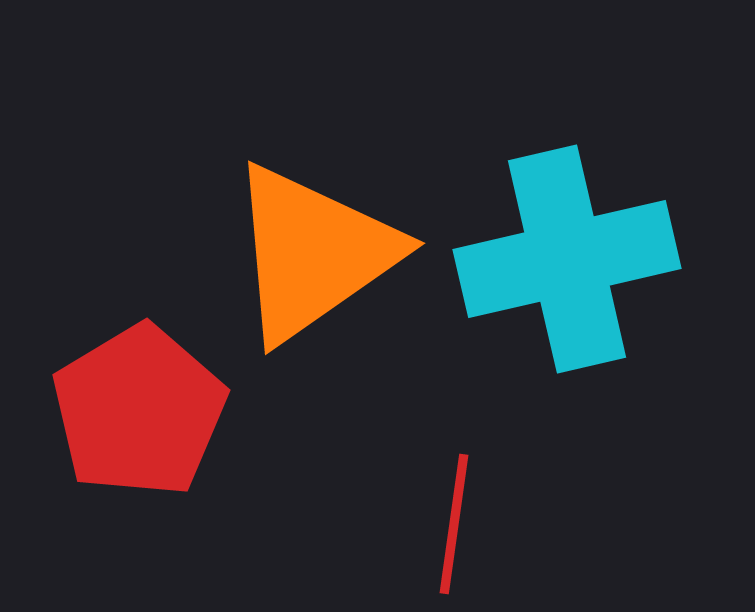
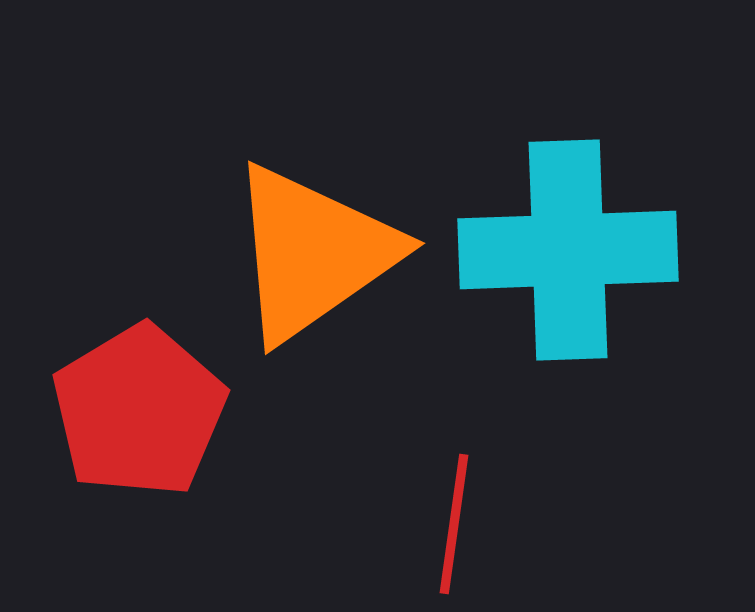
cyan cross: moved 1 px right, 9 px up; rotated 11 degrees clockwise
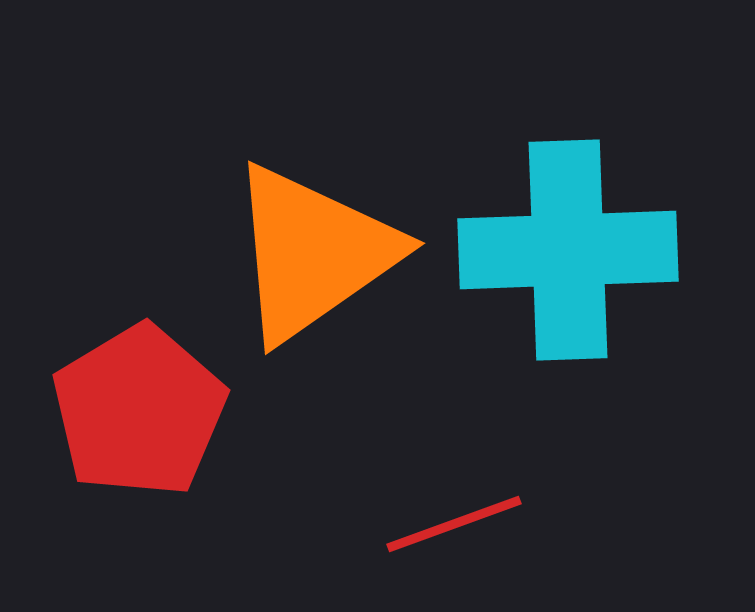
red line: rotated 62 degrees clockwise
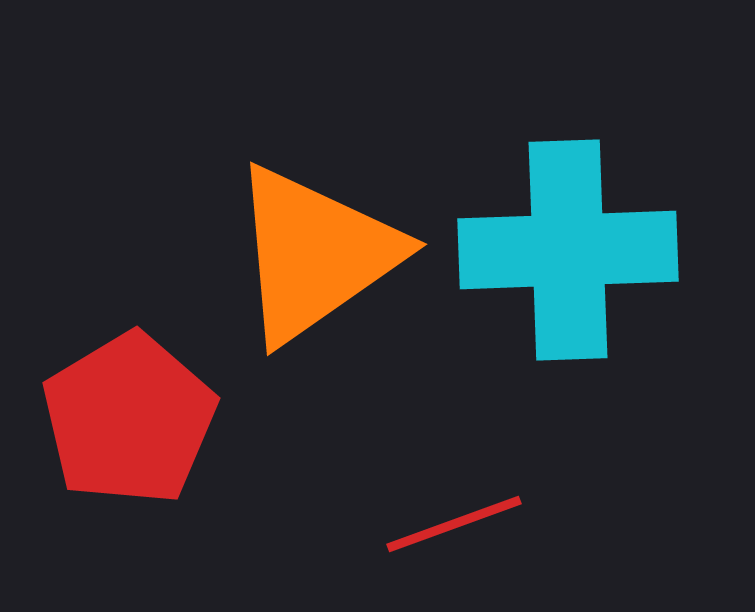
orange triangle: moved 2 px right, 1 px down
red pentagon: moved 10 px left, 8 px down
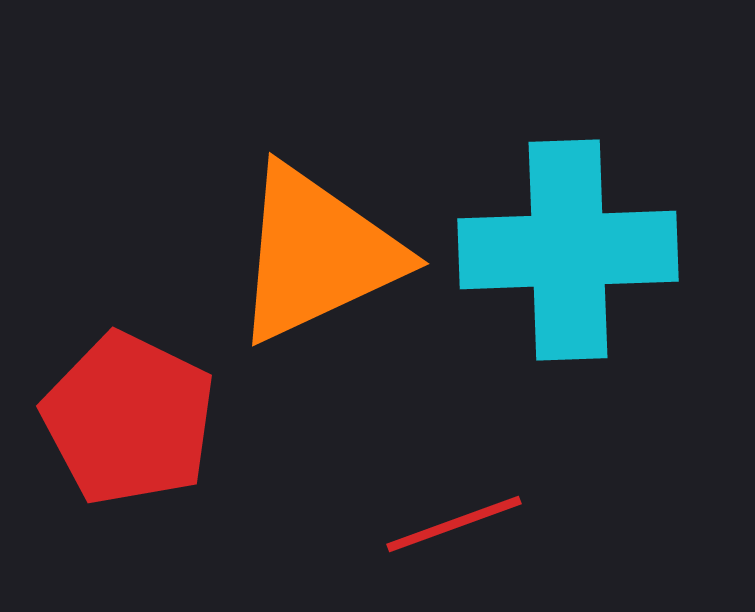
orange triangle: moved 2 px right; rotated 10 degrees clockwise
red pentagon: rotated 15 degrees counterclockwise
